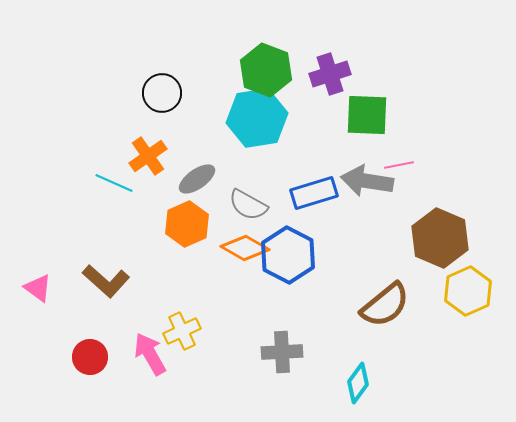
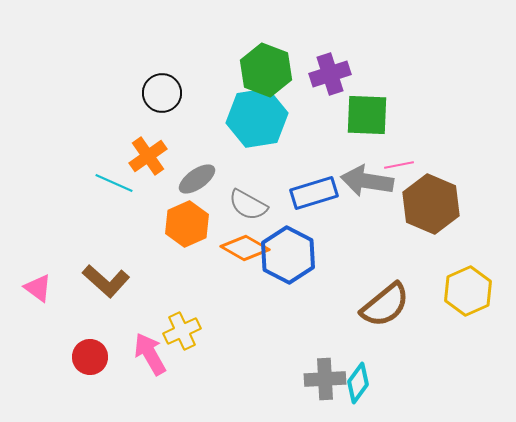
brown hexagon: moved 9 px left, 34 px up
gray cross: moved 43 px right, 27 px down
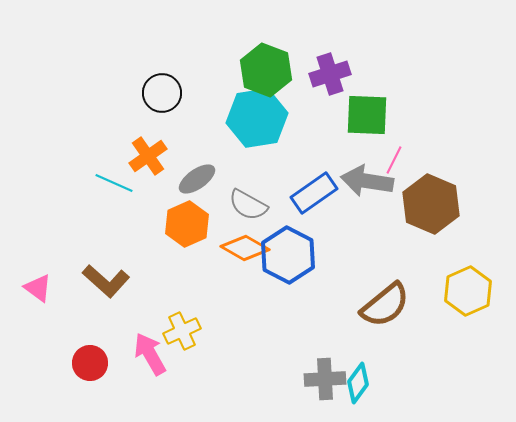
pink line: moved 5 px left, 5 px up; rotated 52 degrees counterclockwise
blue rectangle: rotated 18 degrees counterclockwise
red circle: moved 6 px down
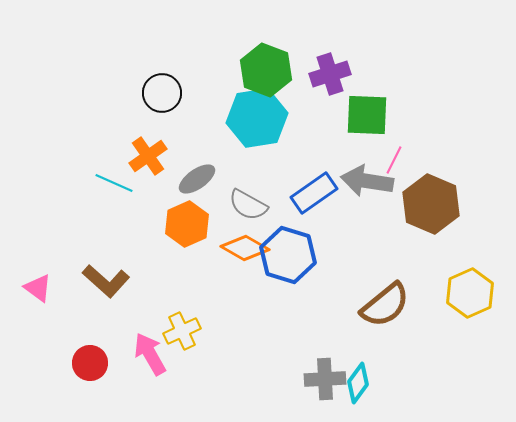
blue hexagon: rotated 10 degrees counterclockwise
yellow hexagon: moved 2 px right, 2 px down
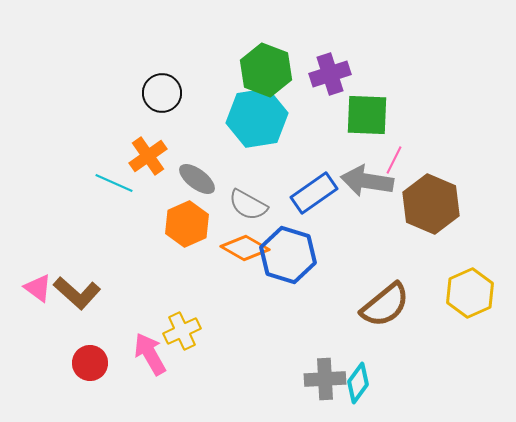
gray ellipse: rotated 72 degrees clockwise
brown L-shape: moved 29 px left, 12 px down
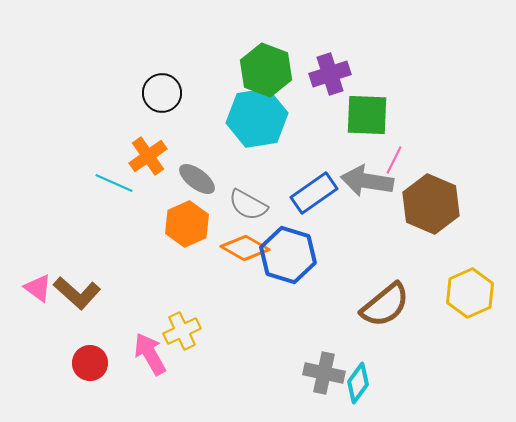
gray cross: moved 1 px left, 6 px up; rotated 15 degrees clockwise
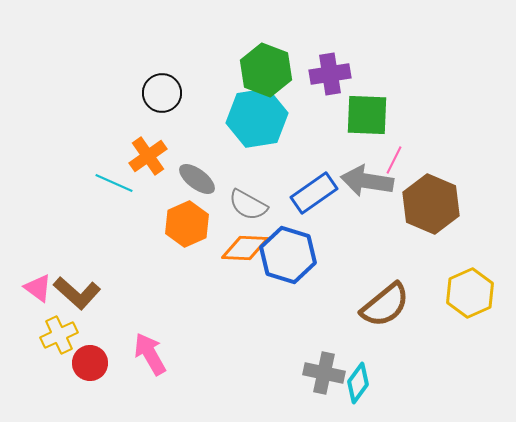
purple cross: rotated 9 degrees clockwise
orange diamond: rotated 27 degrees counterclockwise
yellow cross: moved 123 px left, 4 px down
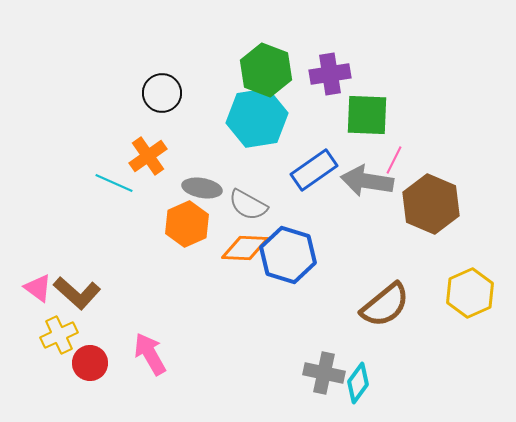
gray ellipse: moved 5 px right, 9 px down; rotated 27 degrees counterclockwise
blue rectangle: moved 23 px up
